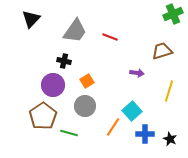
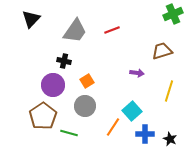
red line: moved 2 px right, 7 px up; rotated 42 degrees counterclockwise
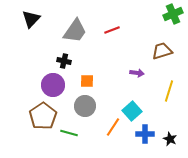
orange square: rotated 32 degrees clockwise
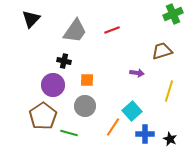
orange square: moved 1 px up
